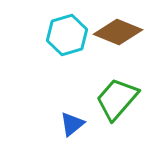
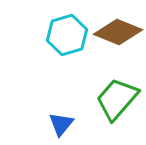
blue triangle: moved 11 px left; rotated 12 degrees counterclockwise
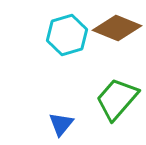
brown diamond: moved 1 px left, 4 px up
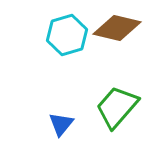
brown diamond: rotated 9 degrees counterclockwise
green trapezoid: moved 8 px down
